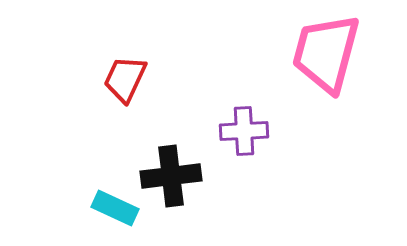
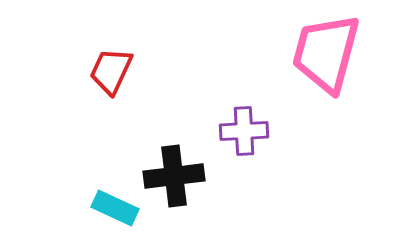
red trapezoid: moved 14 px left, 8 px up
black cross: moved 3 px right
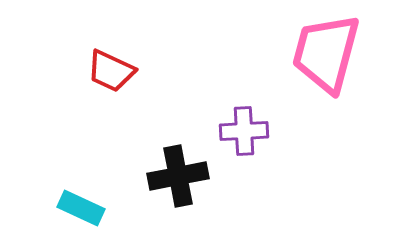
red trapezoid: rotated 90 degrees counterclockwise
black cross: moved 4 px right; rotated 4 degrees counterclockwise
cyan rectangle: moved 34 px left
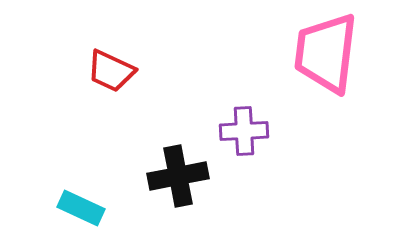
pink trapezoid: rotated 8 degrees counterclockwise
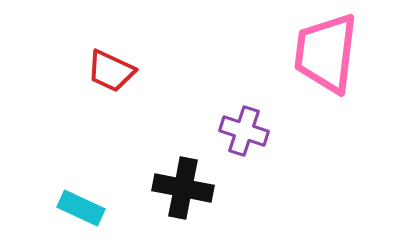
purple cross: rotated 21 degrees clockwise
black cross: moved 5 px right, 12 px down; rotated 22 degrees clockwise
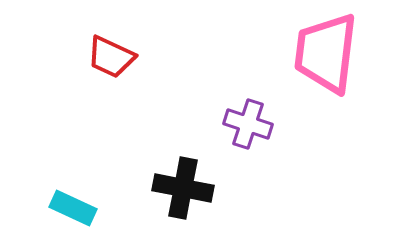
red trapezoid: moved 14 px up
purple cross: moved 4 px right, 7 px up
cyan rectangle: moved 8 px left
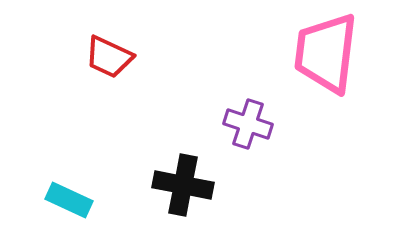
red trapezoid: moved 2 px left
black cross: moved 3 px up
cyan rectangle: moved 4 px left, 8 px up
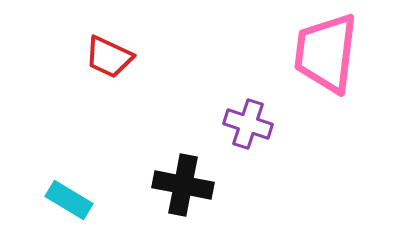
cyan rectangle: rotated 6 degrees clockwise
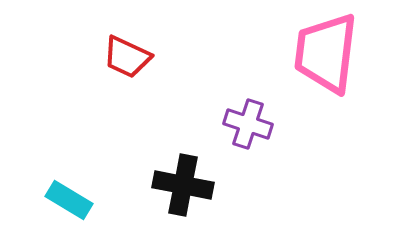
red trapezoid: moved 18 px right
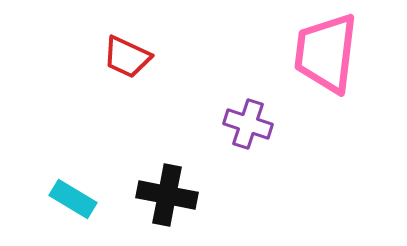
black cross: moved 16 px left, 10 px down
cyan rectangle: moved 4 px right, 1 px up
